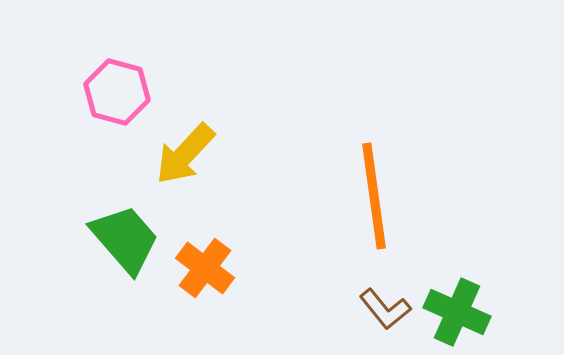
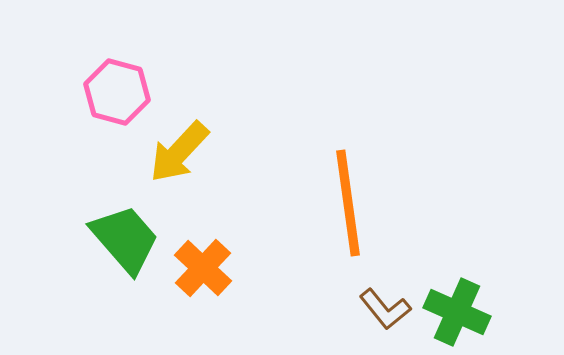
yellow arrow: moved 6 px left, 2 px up
orange line: moved 26 px left, 7 px down
orange cross: moved 2 px left; rotated 6 degrees clockwise
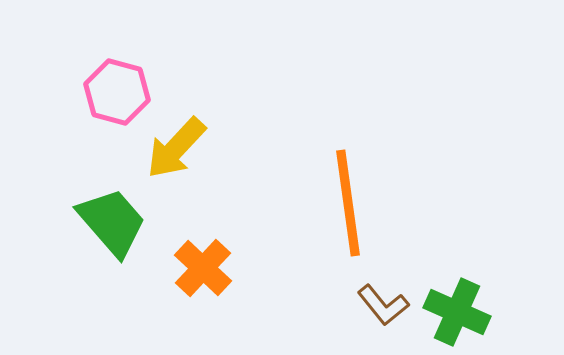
yellow arrow: moved 3 px left, 4 px up
green trapezoid: moved 13 px left, 17 px up
brown L-shape: moved 2 px left, 4 px up
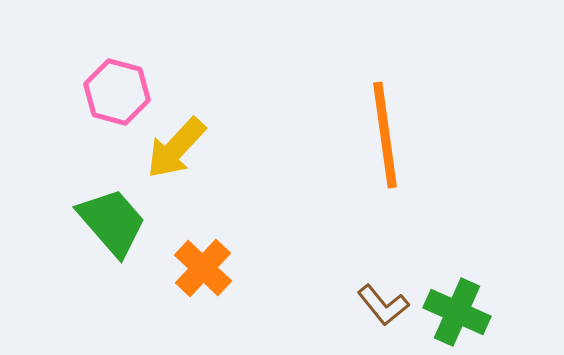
orange line: moved 37 px right, 68 px up
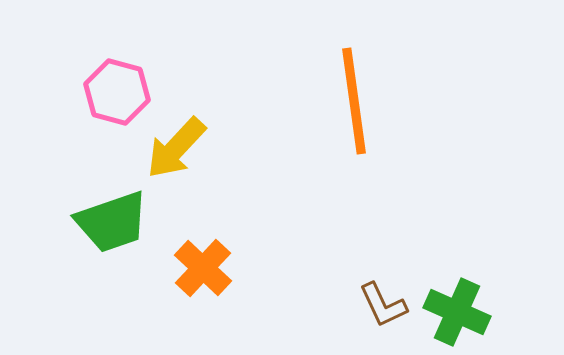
orange line: moved 31 px left, 34 px up
green trapezoid: rotated 112 degrees clockwise
brown L-shape: rotated 14 degrees clockwise
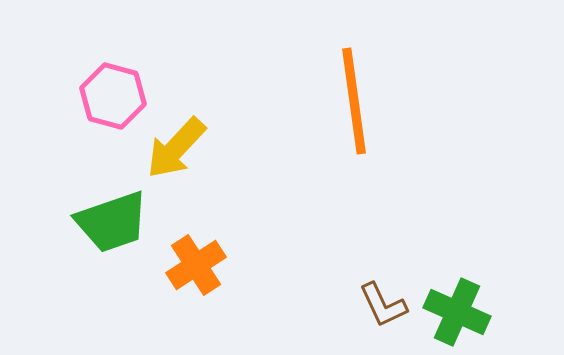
pink hexagon: moved 4 px left, 4 px down
orange cross: moved 7 px left, 3 px up; rotated 14 degrees clockwise
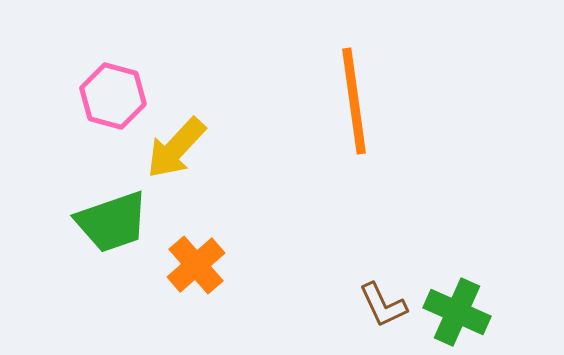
orange cross: rotated 8 degrees counterclockwise
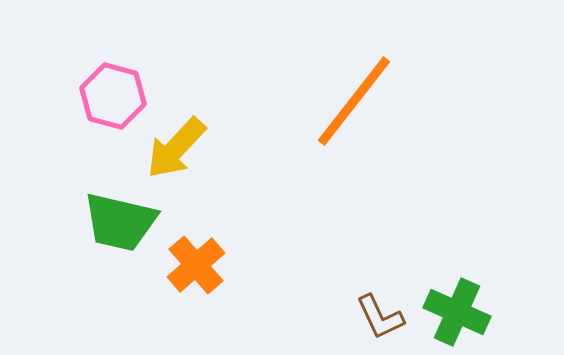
orange line: rotated 46 degrees clockwise
green trapezoid: moved 8 px right; rotated 32 degrees clockwise
brown L-shape: moved 3 px left, 12 px down
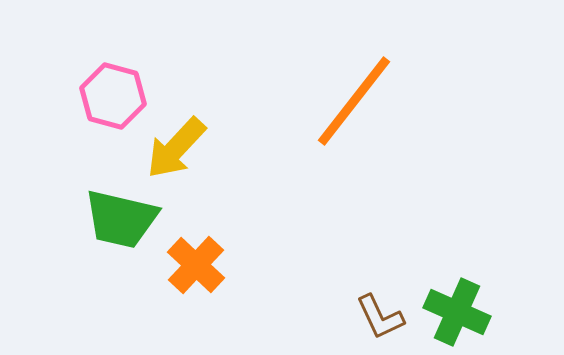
green trapezoid: moved 1 px right, 3 px up
orange cross: rotated 6 degrees counterclockwise
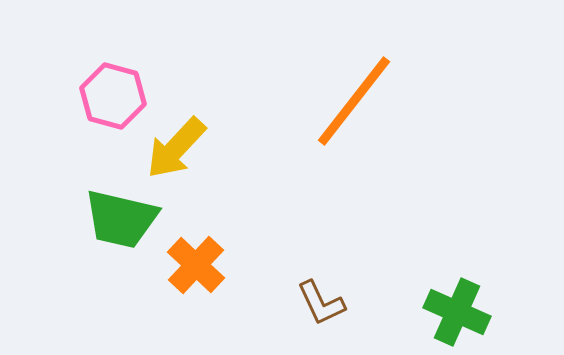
brown L-shape: moved 59 px left, 14 px up
